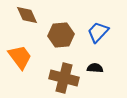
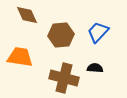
orange trapezoid: rotated 44 degrees counterclockwise
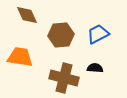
blue trapezoid: moved 2 px down; rotated 20 degrees clockwise
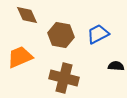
brown hexagon: rotated 15 degrees clockwise
orange trapezoid: rotated 32 degrees counterclockwise
black semicircle: moved 21 px right, 2 px up
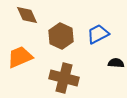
brown hexagon: moved 1 px down; rotated 15 degrees clockwise
black semicircle: moved 3 px up
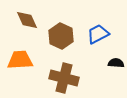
brown diamond: moved 5 px down
orange trapezoid: moved 3 px down; rotated 20 degrees clockwise
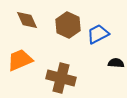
brown hexagon: moved 7 px right, 11 px up
orange trapezoid: rotated 20 degrees counterclockwise
brown cross: moved 3 px left
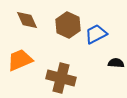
blue trapezoid: moved 2 px left
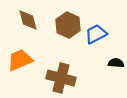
brown diamond: moved 1 px right; rotated 10 degrees clockwise
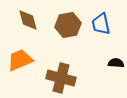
brown hexagon: rotated 25 degrees clockwise
blue trapezoid: moved 5 px right, 10 px up; rotated 75 degrees counterclockwise
